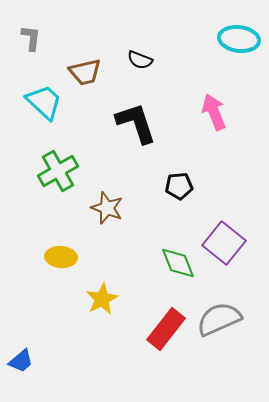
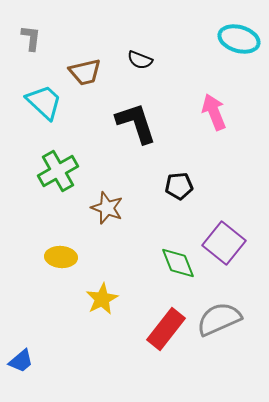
cyan ellipse: rotated 9 degrees clockwise
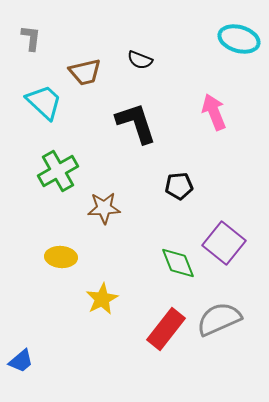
brown star: moved 3 px left; rotated 24 degrees counterclockwise
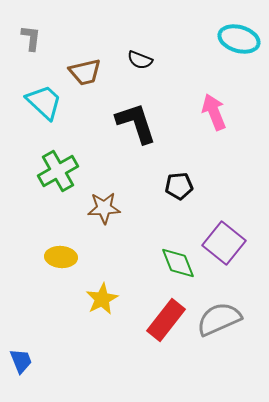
red rectangle: moved 9 px up
blue trapezoid: rotated 72 degrees counterclockwise
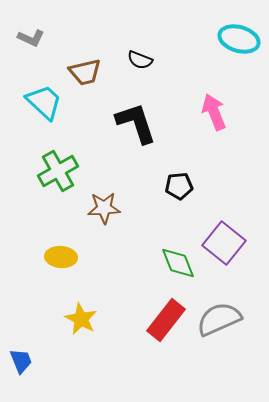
gray L-shape: rotated 108 degrees clockwise
yellow star: moved 21 px left, 20 px down; rotated 16 degrees counterclockwise
